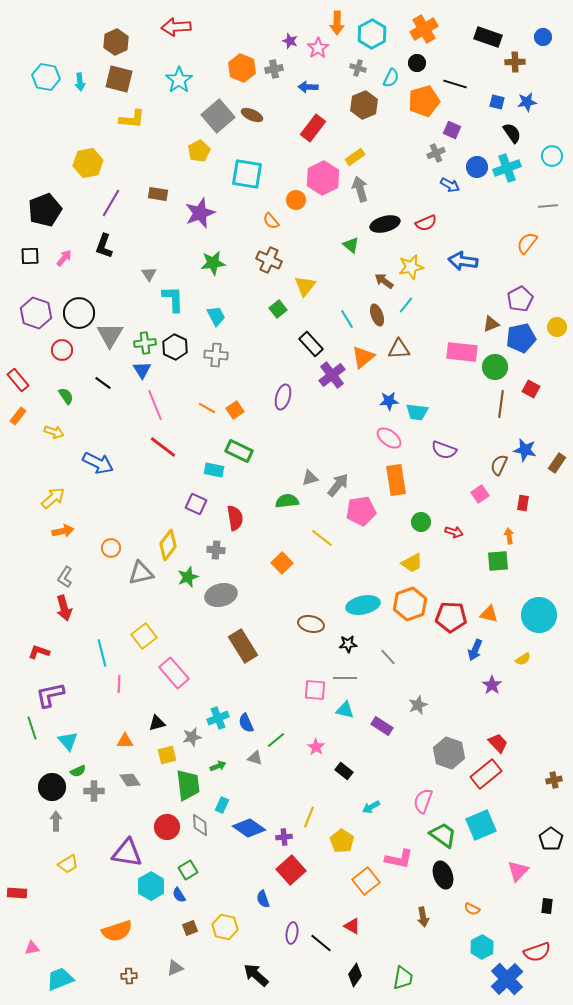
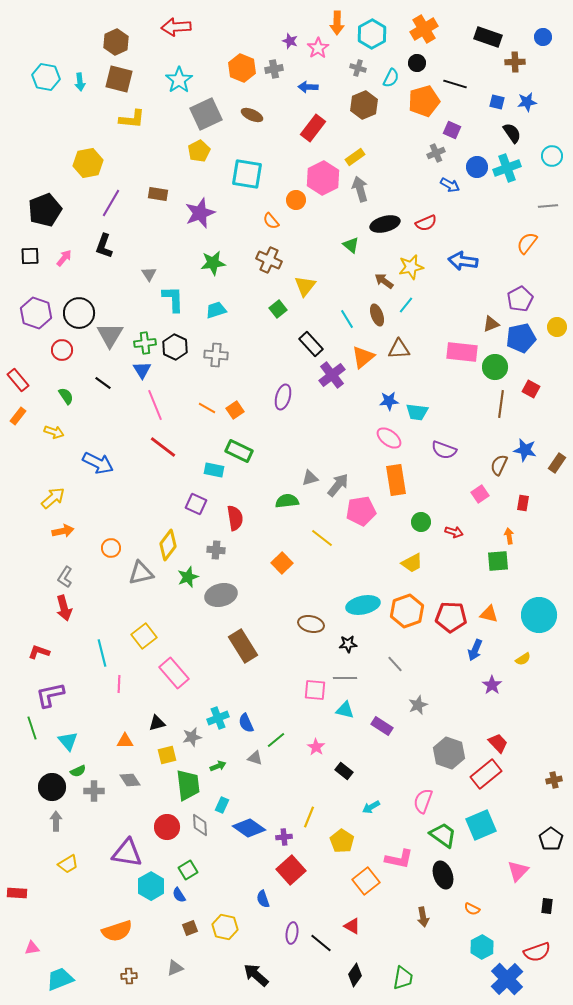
gray square at (218, 116): moved 12 px left, 2 px up; rotated 16 degrees clockwise
cyan trapezoid at (216, 316): moved 6 px up; rotated 80 degrees counterclockwise
orange hexagon at (410, 604): moved 3 px left, 7 px down
gray line at (388, 657): moved 7 px right, 7 px down
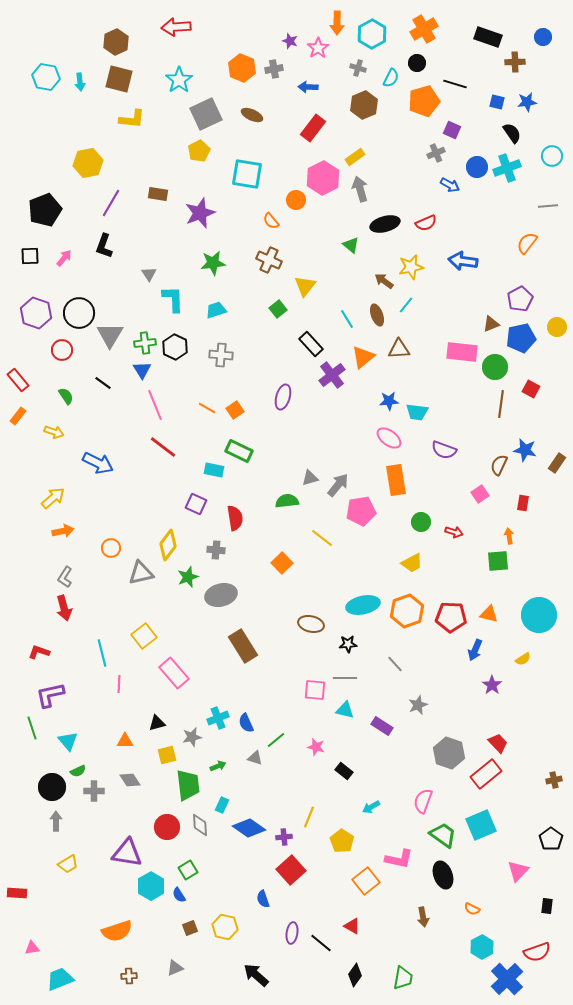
gray cross at (216, 355): moved 5 px right
pink star at (316, 747): rotated 18 degrees counterclockwise
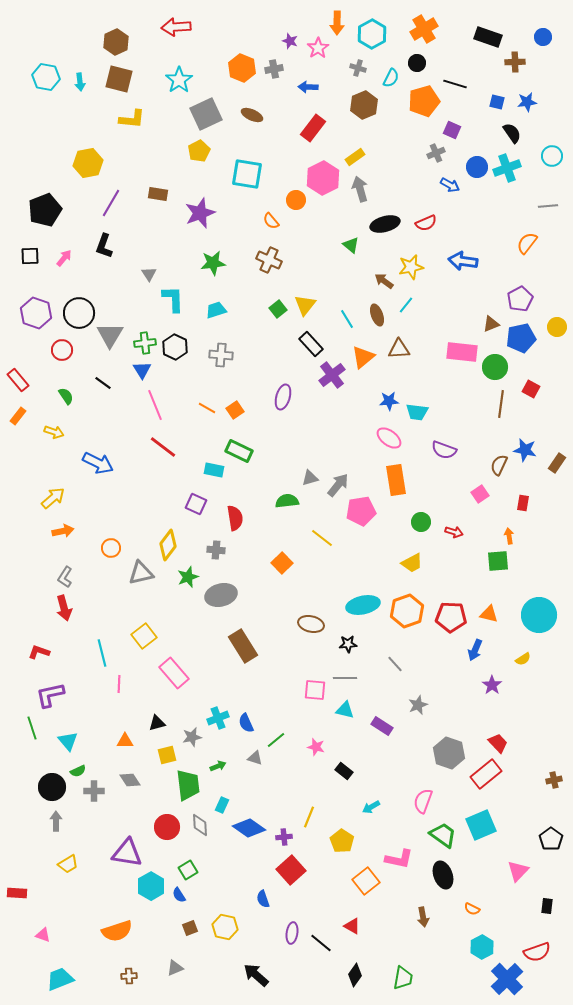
yellow triangle at (305, 286): moved 19 px down
pink triangle at (32, 948): moved 11 px right, 13 px up; rotated 28 degrees clockwise
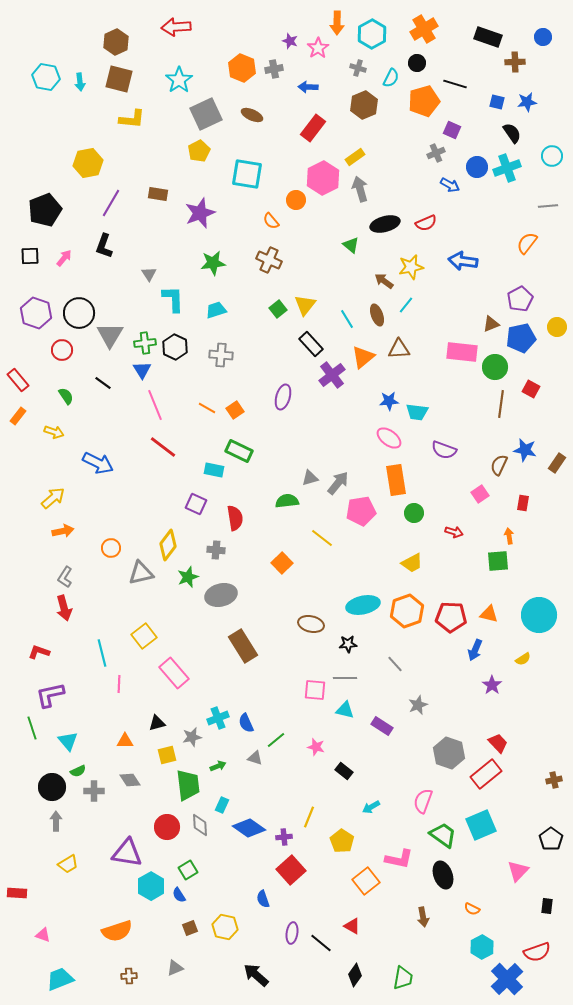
gray arrow at (338, 485): moved 2 px up
green circle at (421, 522): moved 7 px left, 9 px up
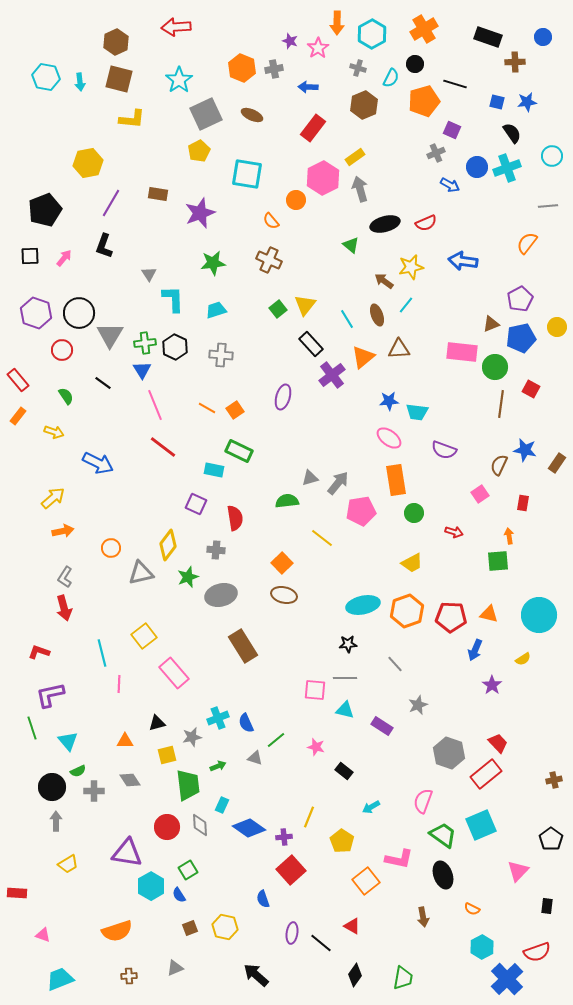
black circle at (417, 63): moved 2 px left, 1 px down
brown ellipse at (311, 624): moved 27 px left, 29 px up
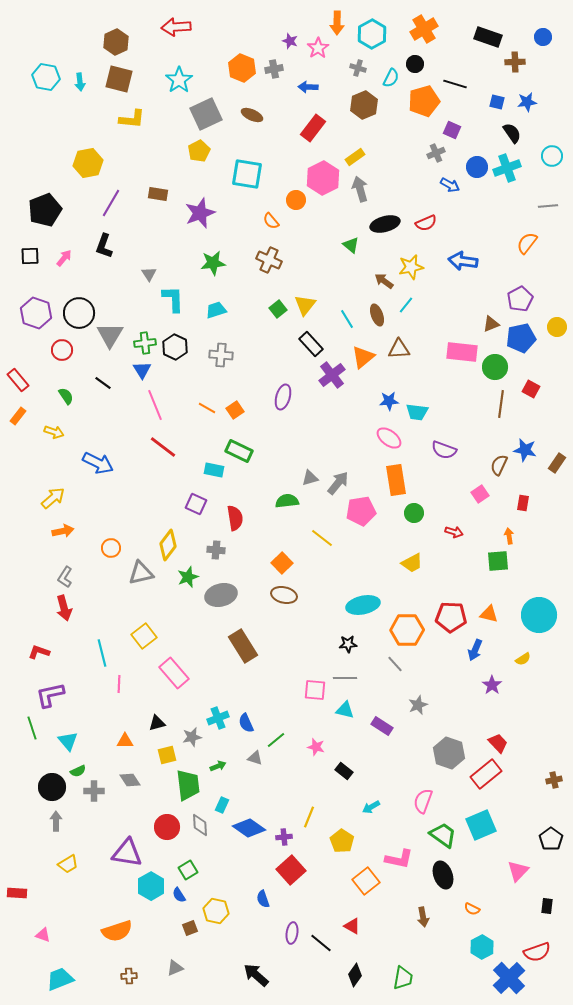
orange hexagon at (407, 611): moved 19 px down; rotated 20 degrees clockwise
yellow hexagon at (225, 927): moved 9 px left, 16 px up
blue cross at (507, 979): moved 2 px right, 1 px up
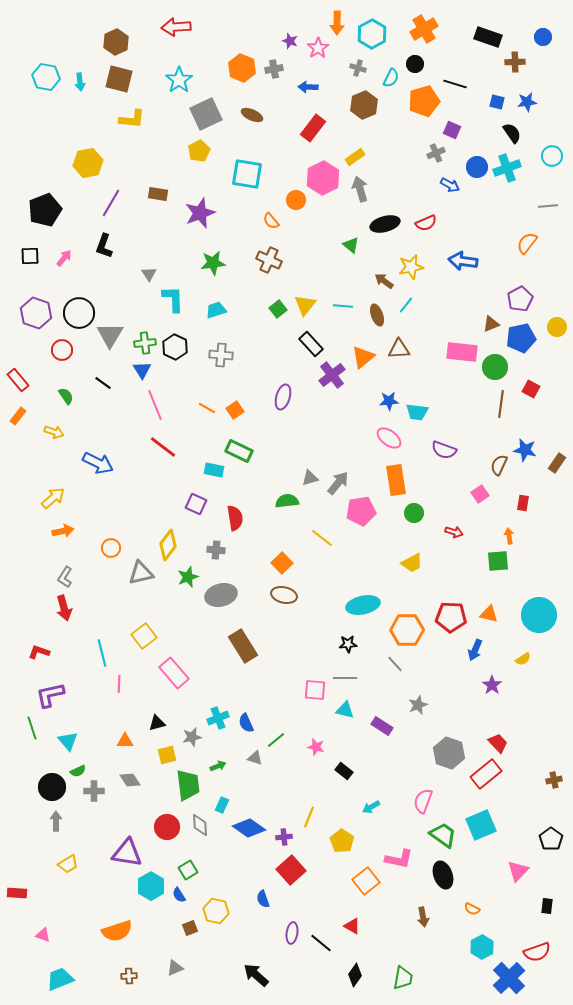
cyan line at (347, 319): moved 4 px left, 13 px up; rotated 54 degrees counterclockwise
